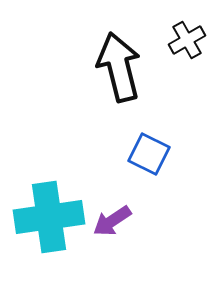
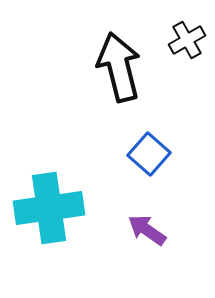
blue square: rotated 15 degrees clockwise
cyan cross: moved 9 px up
purple arrow: moved 35 px right, 9 px down; rotated 69 degrees clockwise
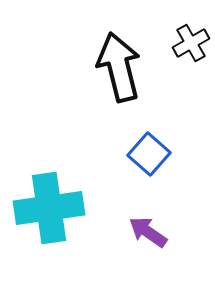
black cross: moved 4 px right, 3 px down
purple arrow: moved 1 px right, 2 px down
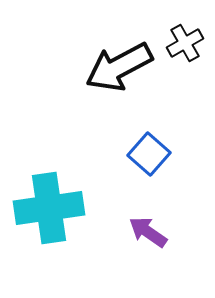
black cross: moved 6 px left
black arrow: rotated 104 degrees counterclockwise
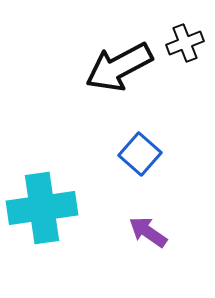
black cross: rotated 9 degrees clockwise
blue square: moved 9 px left
cyan cross: moved 7 px left
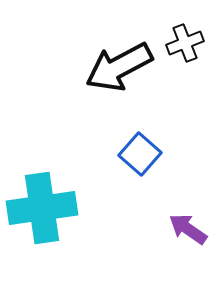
purple arrow: moved 40 px right, 3 px up
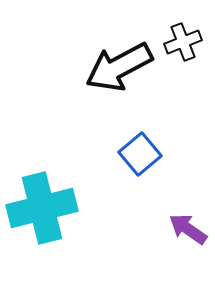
black cross: moved 2 px left, 1 px up
blue square: rotated 9 degrees clockwise
cyan cross: rotated 6 degrees counterclockwise
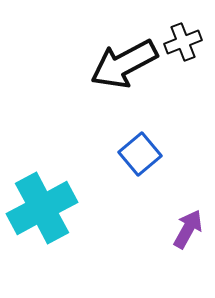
black arrow: moved 5 px right, 3 px up
cyan cross: rotated 14 degrees counterclockwise
purple arrow: rotated 84 degrees clockwise
